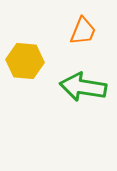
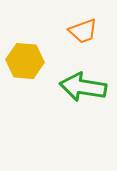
orange trapezoid: rotated 48 degrees clockwise
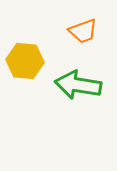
green arrow: moved 5 px left, 2 px up
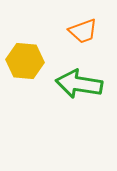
green arrow: moved 1 px right, 1 px up
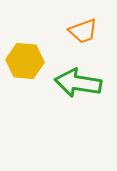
green arrow: moved 1 px left, 1 px up
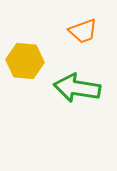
green arrow: moved 1 px left, 5 px down
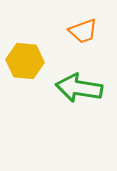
green arrow: moved 2 px right
